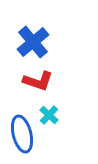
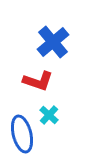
blue cross: moved 20 px right
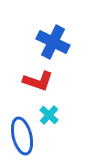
blue cross: rotated 24 degrees counterclockwise
blue ellipse: moved 2 px down
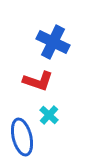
blue ellipse: moved 1 px down
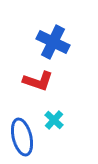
cyan cross: moved 5 px right, 5 px down
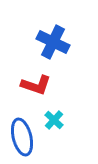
red L-shape: moved 2 px left, 4 px down
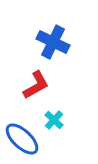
red L-shape: rotated 48 degrees counterclockwise
blue ellipse: moved 2 px down; rotated 33 degrees counterclockwise
